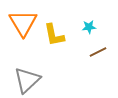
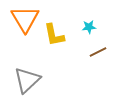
orange triangle: moved 2 px right, 4 px up
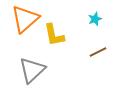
orange triangle: rotated 20 degrees clockwise
cyan star: moved 6 px right, 8 px up; rotated 16 degrees counterclockwise
gray triangle: moved 5 px right, 10 px up
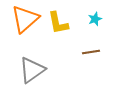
yellow L-shape: moved 4 px right, 12 px up
brown line: moved 7 px left; rotated 18 degrees clockwise
gray triangle: rotated 8 degrees clockwise
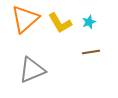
cyan star: moved 6 px left, 3 px down
yellow L-shape: moved 2 px right; rotated 20 degrees counterclockwise
gray triangle: rotated 12 degrees clockwise
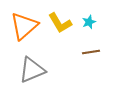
orange triangle: moved 1 px left, 7 px down
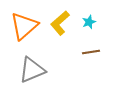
yellow L-shape: rotated 80 degrees clockwise
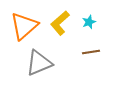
gray triangle: moved 7 px right, 7 px up
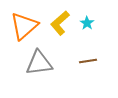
cyan star: moved 2 px left, 1 px down; rotated 16 degrees counterclockwise
brown line: moved 3 px left, 9 px down
gray triangle: rotated 16 degrees clockwise
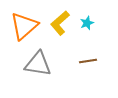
cyan star: rotated 16 degrees clockwise
gray triangle: moved 1 px left, 1 px down; rotated 16 degrees clockwise
